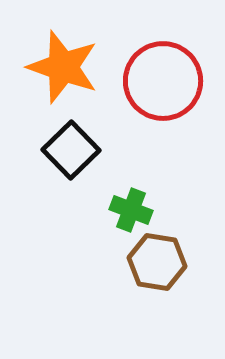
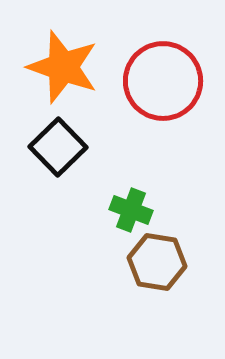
black square: moved 13 px left, 3 px up
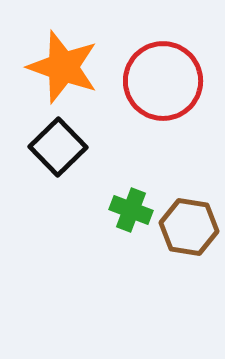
brown hexagon: moved 32 px right, 35 px up
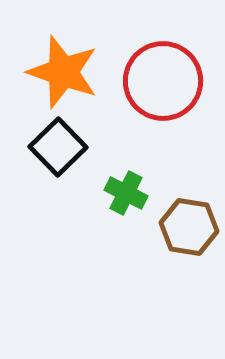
orange star: moved 5 px down
green cross: moved 5 px left, 17 px up; rotated 6 degrees clockwise
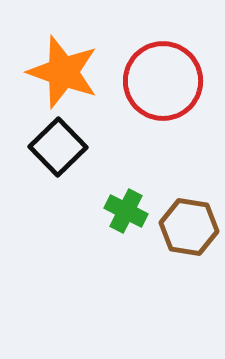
green cross: moved 18 px down
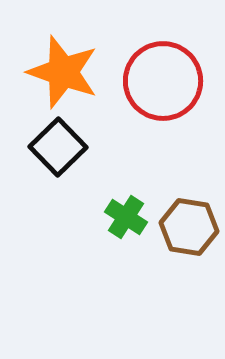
green cross: moved 6 px down; rotated 6 degrees clockwise
